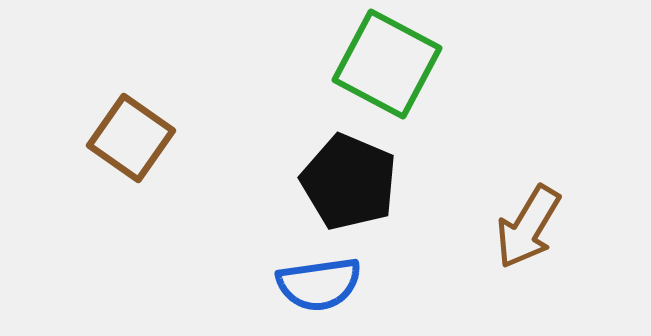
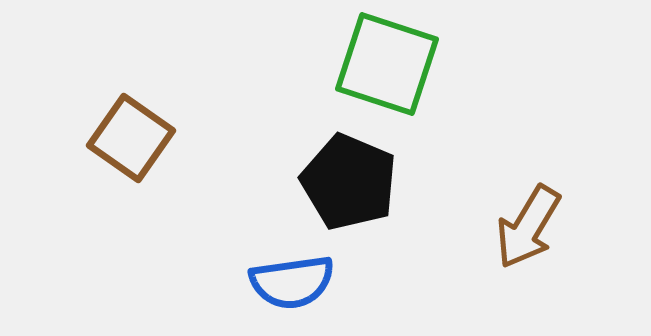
green square: rotated 10 degrees counterclockwise
blue semicircle: moved 27 px left, 2 px up
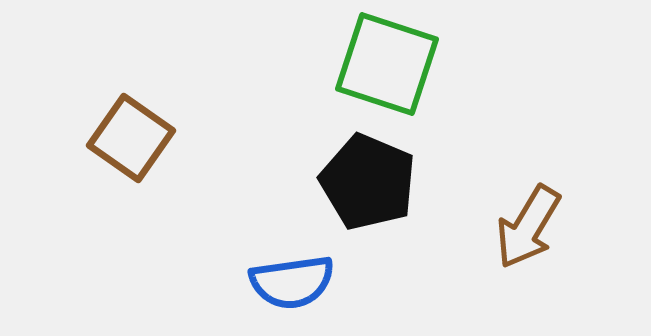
black pentagon: moved 19 px right
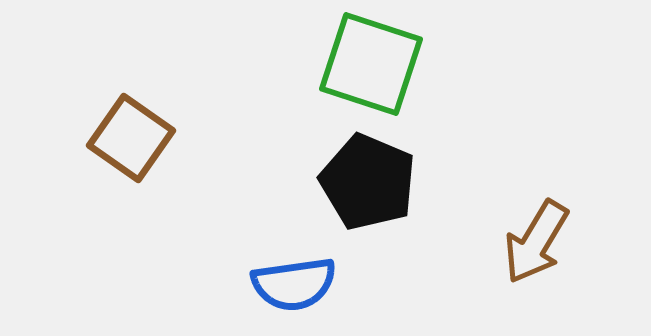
green square: moved 16 px left
brown arrow: moved 8 px right, 15 px down
blue semicircle: moved 2 px right, 2 px down
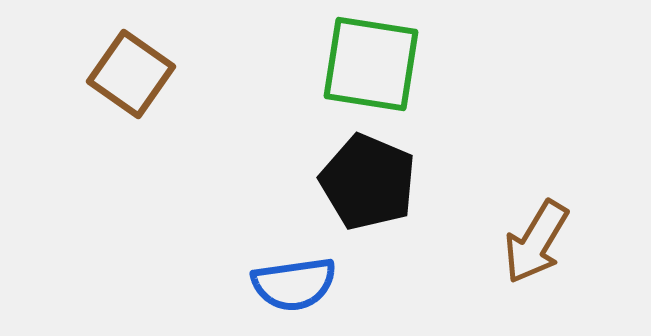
green square: rotated 9 degrees counterclockwise
brown square: moved 64 px up
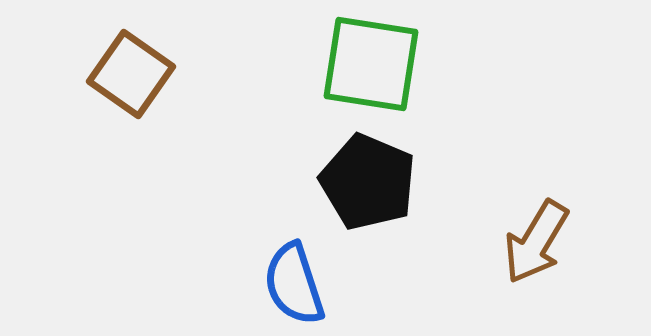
blue semicircle: rotated 80 degrees clockwise
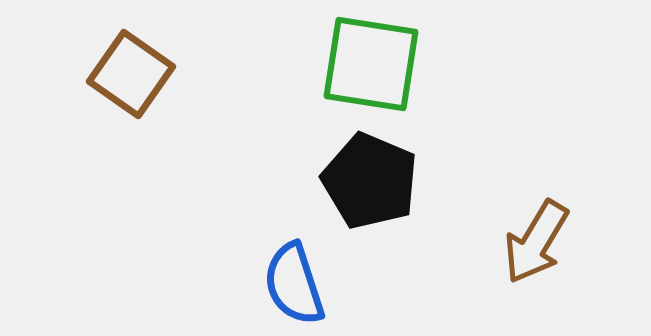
black pentagon: moved 2 px right, 1 px up
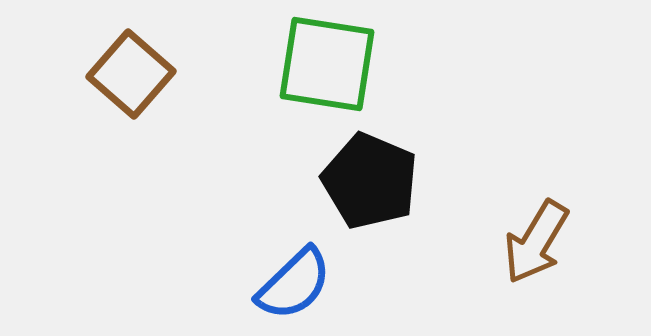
green square: moved 44 px left
brown square: rotated 6 degrees clockwise
blue semicircle: rotated 116 degrees counterclockwise
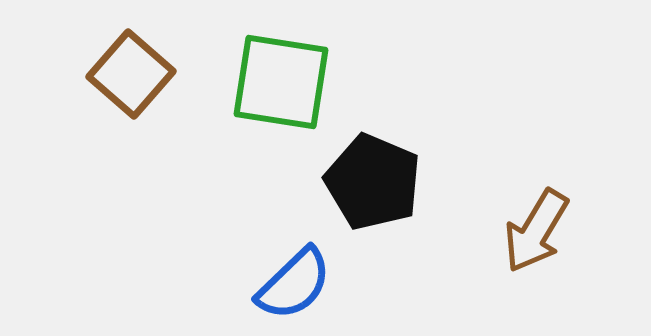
green square: moved 46 px left, 18 px down
black pentagon: moved 3 px right, 1 px down
brown arrow: moved 11 px up
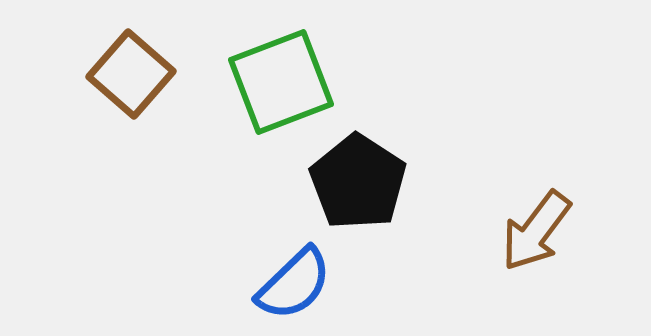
green square: rotated 30 degrees counterclockwise
black pentagon: moved 15 px left; rotated 10 degrees clockwise
brown arrow: rotated 6 degrees clockwise
